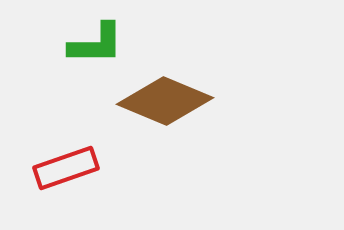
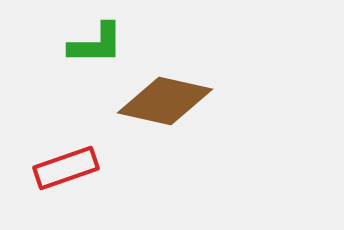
brown diamond: rotated 10 degrees counterclockwise
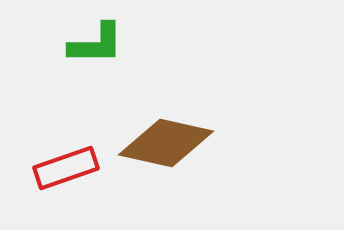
brown diamond: moved 1 px right, 42 px down
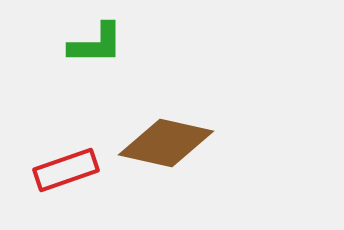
red rectangle: moved 2 px down
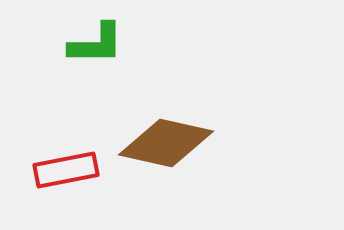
red rectangle: rotated 8 degrees clockwise
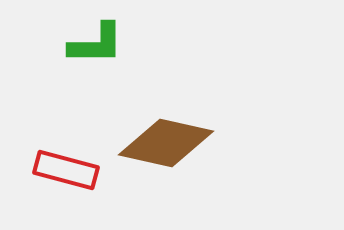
red rectangle: rotated 26 degrees clockwise
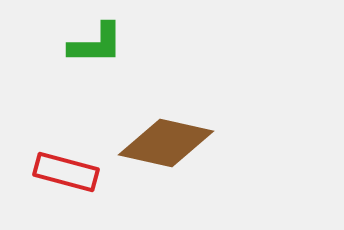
red rectangle: moved 2 px down
